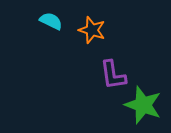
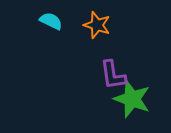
orange star: moved 5 px right, 5 px up
green star: moved 11 px left, 6 px up
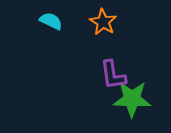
orange star: moved 6 px right, 3 px up; rotated 12 degrees clockwise
green star: rotated 18 degrees counterclockwise
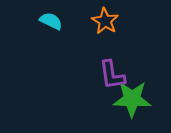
orange star: moved 2 px right, 1 px up
purple L-shape: moved 1 px left
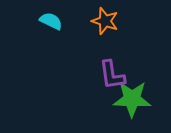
orange star: rotated 12 degrees counterclockwise
